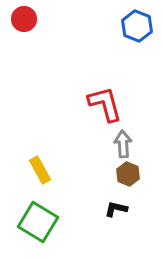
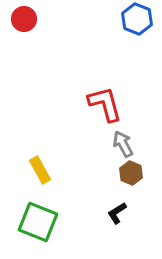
blue hexagon: moved 7 px up
gray arrow: rotated 24 degrees counterclockwise
brown hexagon: moved 3 px right, 1 px up
black L-shape: moved 1 px right, 4 px down; rotated 45 degrees counterclockwise
green square: rotated 9 degrees counterclockwise
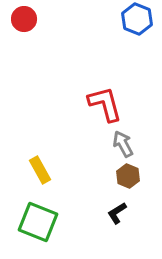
brown hexagon: moved 3 px left, 3 px down
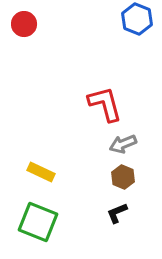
red circle: moved 5 px down
gray arrow: rotated 84 degrees counterclockwise
yellow rectangle: moved 1 px right, 2 px down; rotated 36 degrees counterclockwise
brown hexagon: moved 5 px left, 1 px down
black L-shape: rotated 10 degrees clockwise
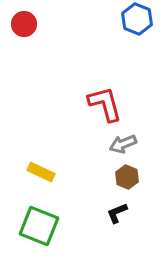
brown hexagon: moved 4 px right
green square: moved 1 px right, 4 px down
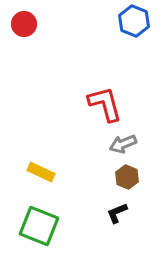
blue hexagon: moved 3 px left, 2 px down
